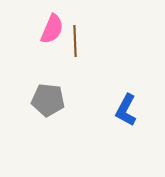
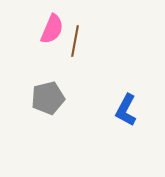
brown line: rotated 12 degrees clockwise
gray pentagon: moved 2 px up; rotated 20 degrees counterclockwise
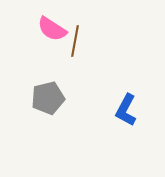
pink semicircle: rotated 100 degrees clockwise
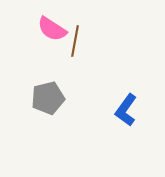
blue L-shape: rotated 8 degrees clockwise
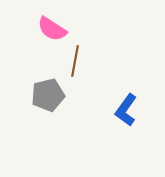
brown line: moved 20 px down
gray pentagon: moved 3 px up
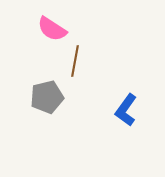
gray pentagon: moved 1 px left, 2 px down
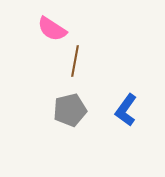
gray pentagon: moved 23 px right, 13 px down
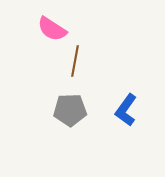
gray pentagon: rotated 12 degrees clockwise
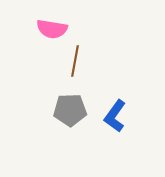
pink semicircle: rotated 24 degrees counterclockwise
blue L-shape: moved 11 px left, 6 px down
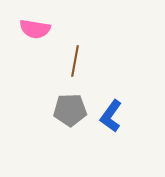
pink semicircle: moved 17 px left
blue L-shape: moved 4 px left
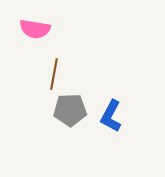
brown line: moved 21 px left, 13 px down
blue L-shape: rotated 8 degrees counterclockwise
